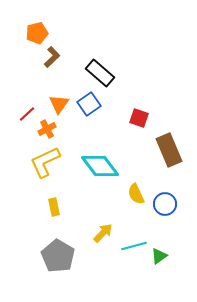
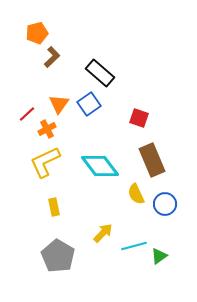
brown rectangle: moved 17 px left, 10 px down
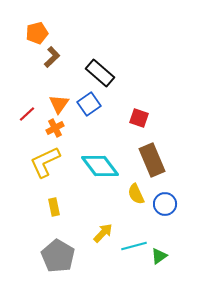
orange cross: moved 8 px right, 1 px up
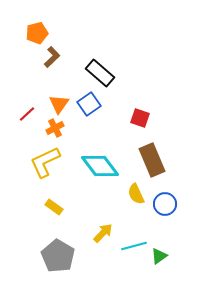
red square: moved 1 px right
yellow rectangle: rotated 42 degrees counterclockwise
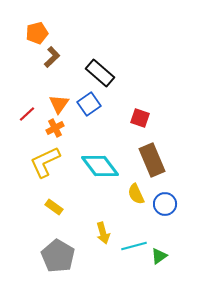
yellow arrow: rotated 120 degrees clockwise
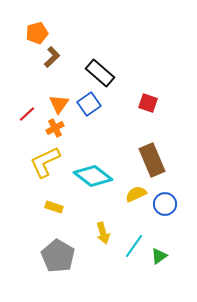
red square: moved 8 px right, 15 px up
cyan diamond: moved 7 px left, 10 px down; rotated 15 degrees counterclockwise
yellow semicircle: rotated 90 degrees clockwise
yellow rectangle: rotated 18 degrees counterclockwise
cyan line: rotated 40 degrees counterclockwise
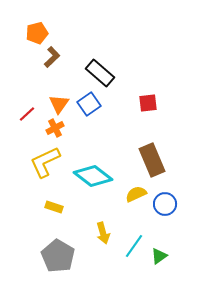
red square: rotated 24 degrees counterclockwise
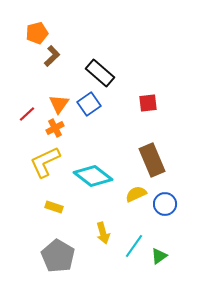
brown L-shape: moved 1 px up
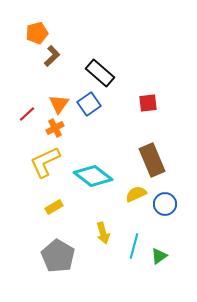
yellow rectangle: rotated 48 degrees counterclockwise
cyan line: rotated 20 degrees counterclockwise
